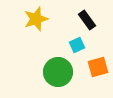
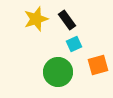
black rectangle: moved 20 px left
cyan square: moved 3 px left, 1 px up
orange square: moved 2 px up
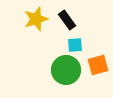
cyan square: moved 1 px right, 1 px down; rotated 21 degrees clockwise
green circle: moved 8 px right, 2 px up
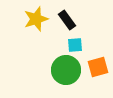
orange square: moved 2 px down
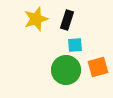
black rectangle: rotated 54 degrees clockwise
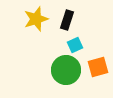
cyan square: rotated 21 degrees counterclockwise
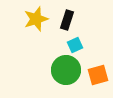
orange square: moved 8 px down
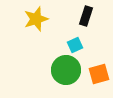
black rectangle: moved 19 px right, 4 px up
orange square: moved 1 px right, 1 px up
